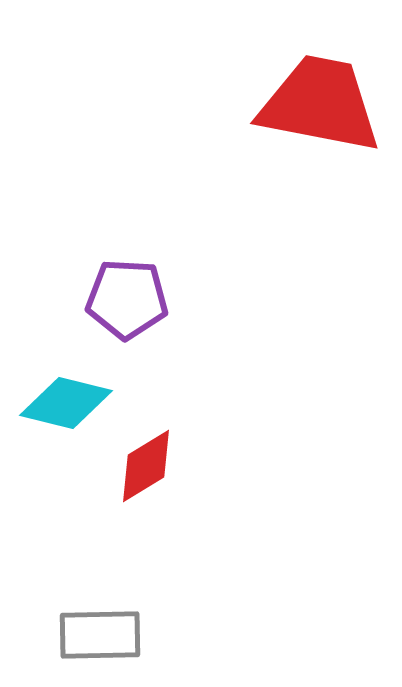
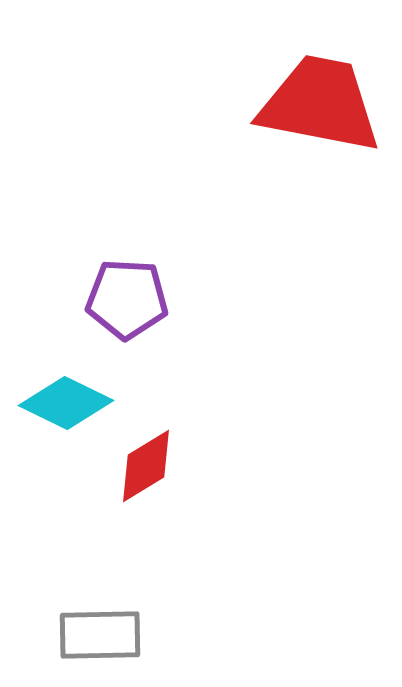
cyan diamond: rotated 12 degrees clockwise
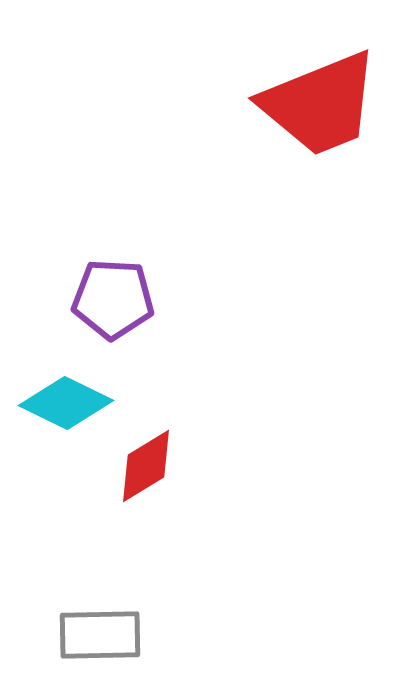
red trapezoid: rotated 147 degrees clockwise
purple pentagon: moved 14 px left
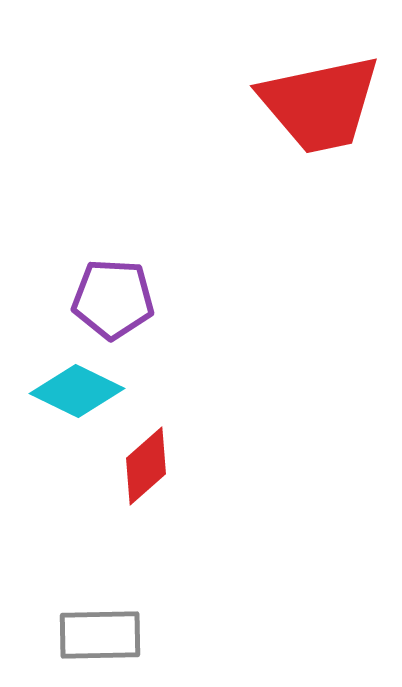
red trapezoid: rotated 10 degrees clockwise
cyan diamond: moved 11 px right, 12 px up
red diamond: rotated 10 degrees counterclockwise
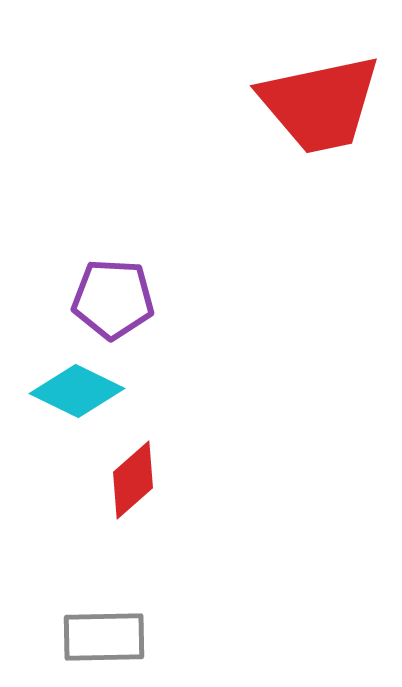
red diamond: moved 13 px left, 14 px down
gray rectangle: moved 4 px right, 2 px down
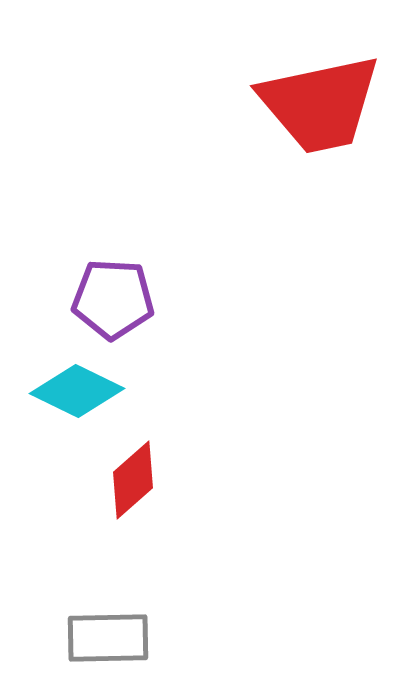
gray rectangle: moved 4 px right, 1 px down
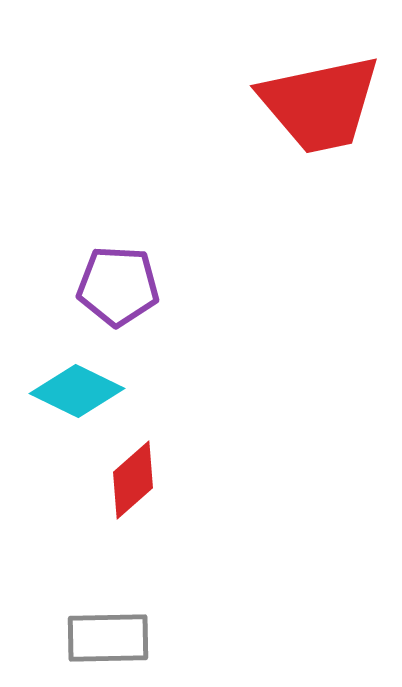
purple pentagon: moved 5 px right, 13 px up
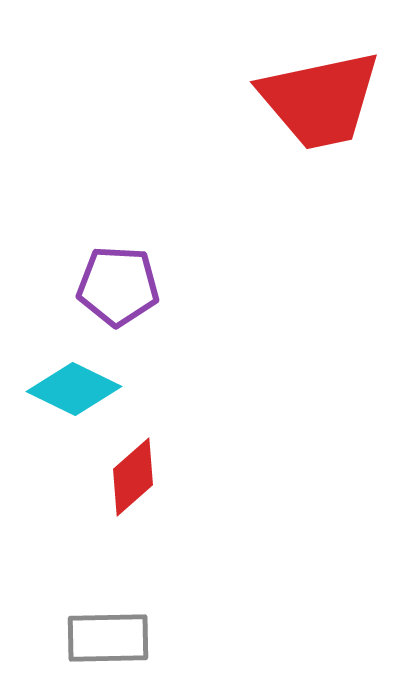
red trapezoid: moved 4 px up
cyan diamond: moved 3 px left, 2 px up
red diamond: moved 3 px up
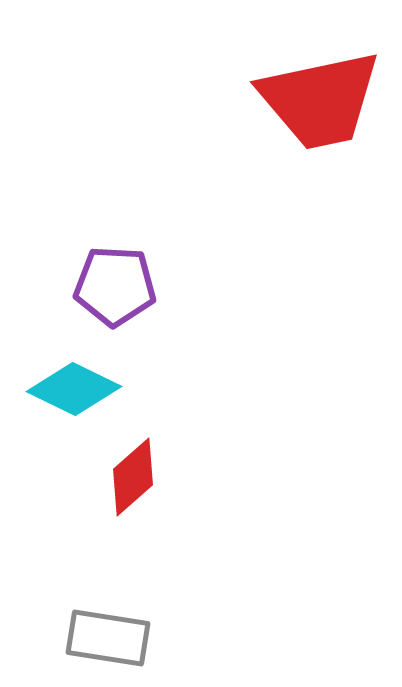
purple pentagon: moved 3 px left
gray rectangle: rotated 10 degrees clockwise
